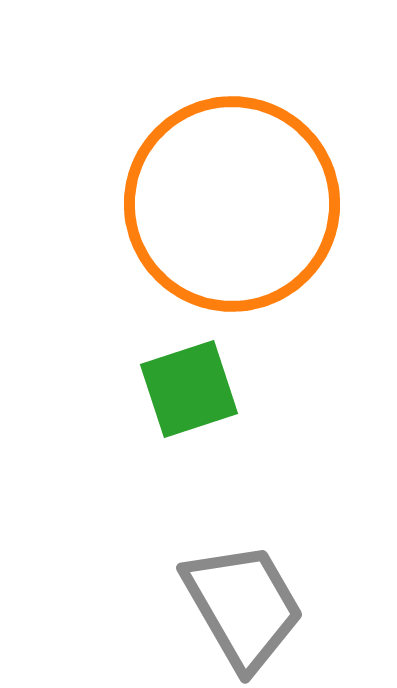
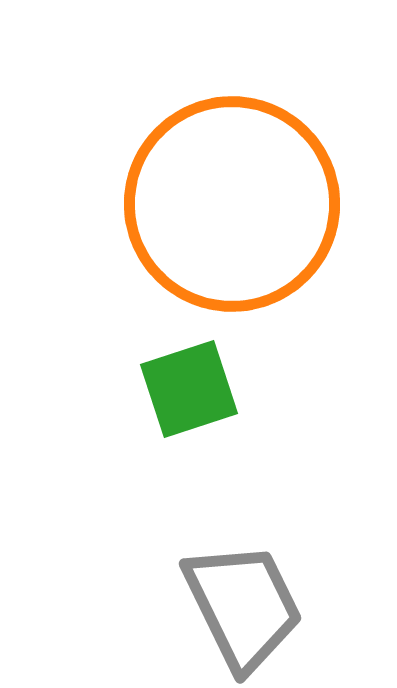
gray trapezoid: rotated 4 degrees clockwise
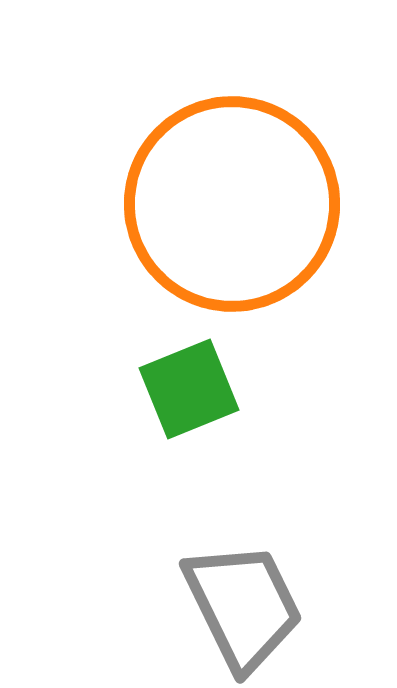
green square: rotated 4 degrees counterclockwise
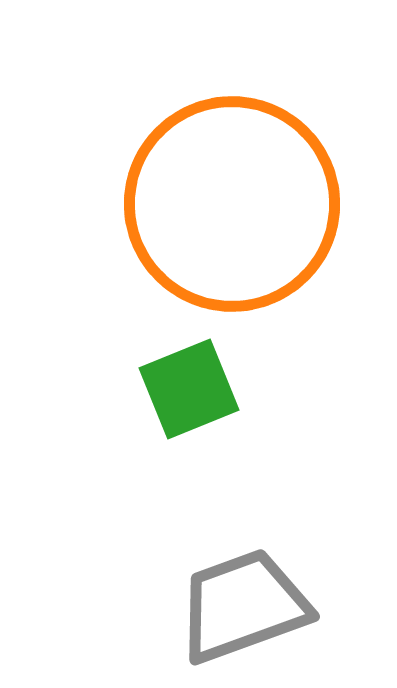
gray trapezoid: rotated 84 degrees counterclockwise
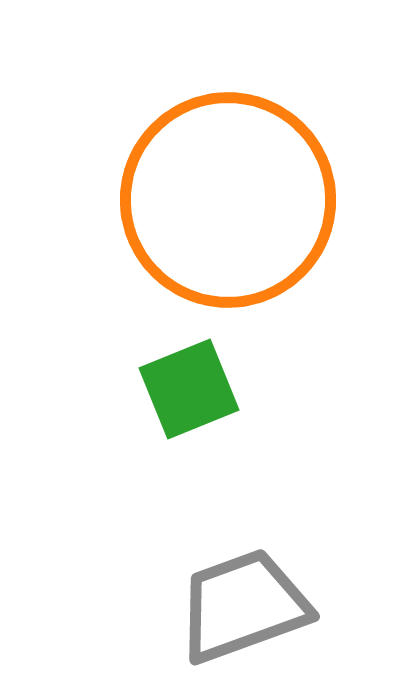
orange circle: moved 4 px left, 4 px up
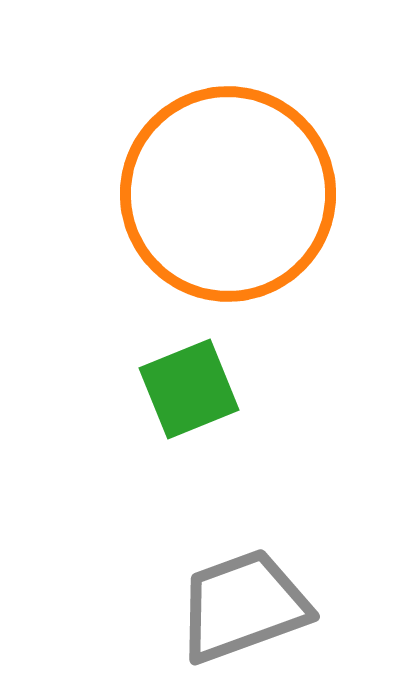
orange circle: moved 6 px up
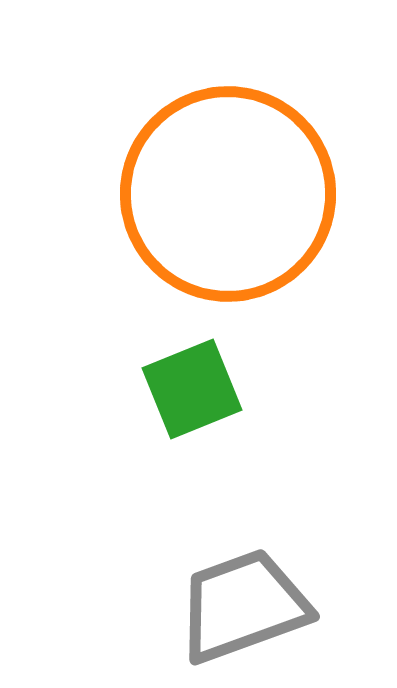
green square: moved 3 px right
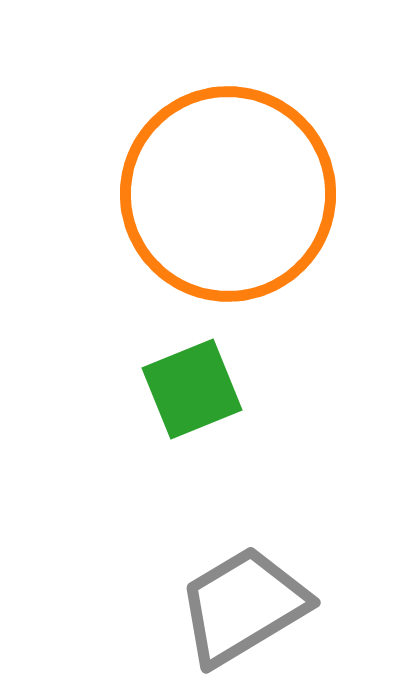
gray trapezoid: rotated 11 degrees counterclockwise
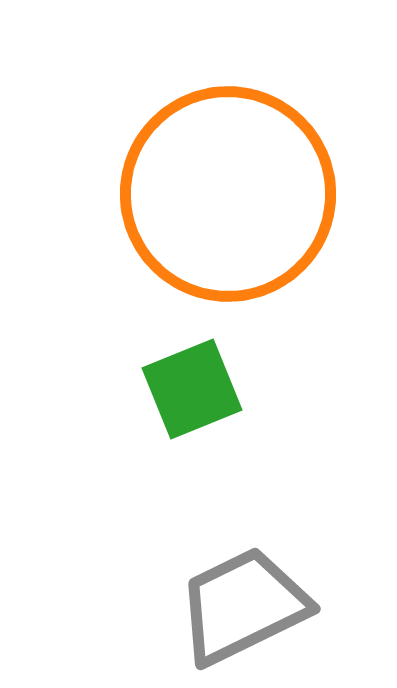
gray trapezoid: rotated 5 degrees clockwise
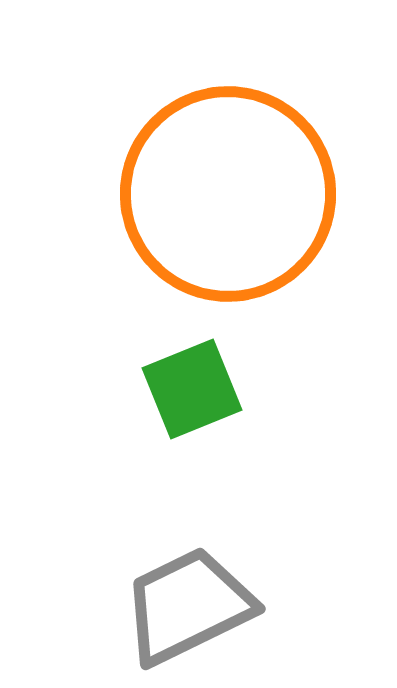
gray trapezoid: moved 55 px left
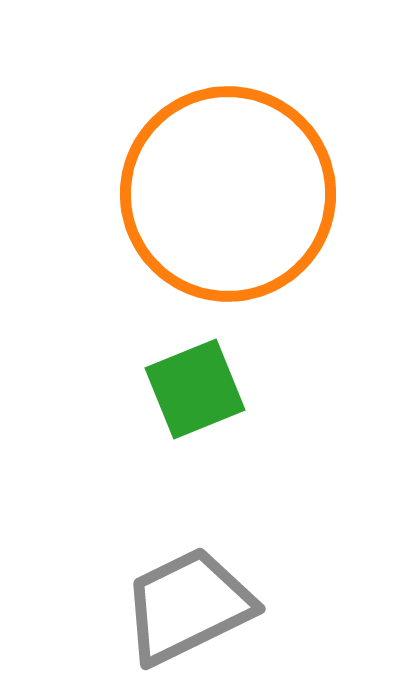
green square: moved 3 px right
